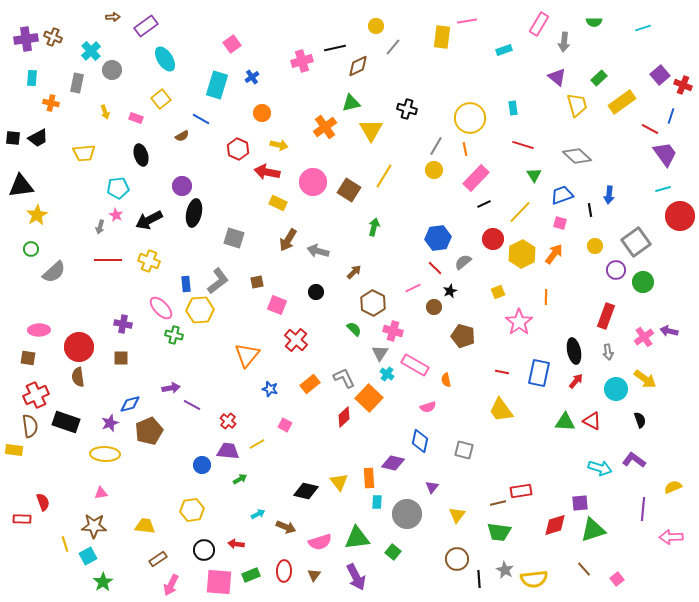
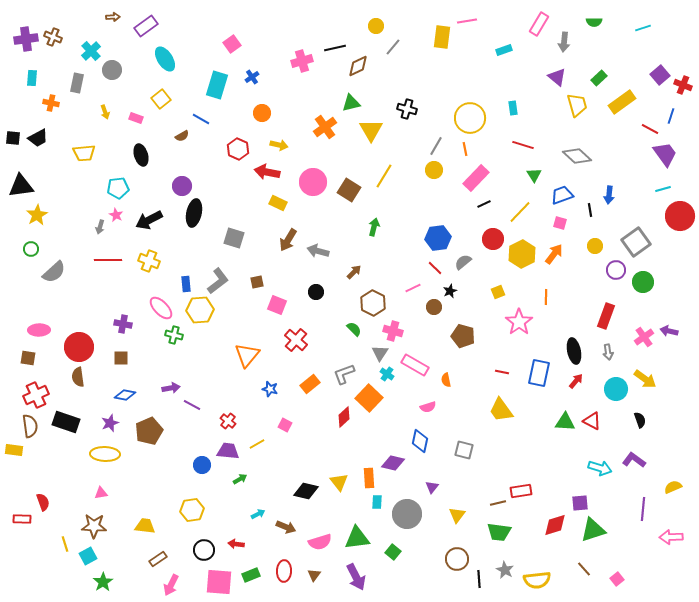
gray L-shape at (344, 378): moved 4 px up; rotated 85 degrees counterclockwise
blue diamond at (130, 404): moved 5 px left, 9 px up; rotated 25 degrees clockwise
yellow semicircle at (534, 579): moved 3 px right, 1 px down
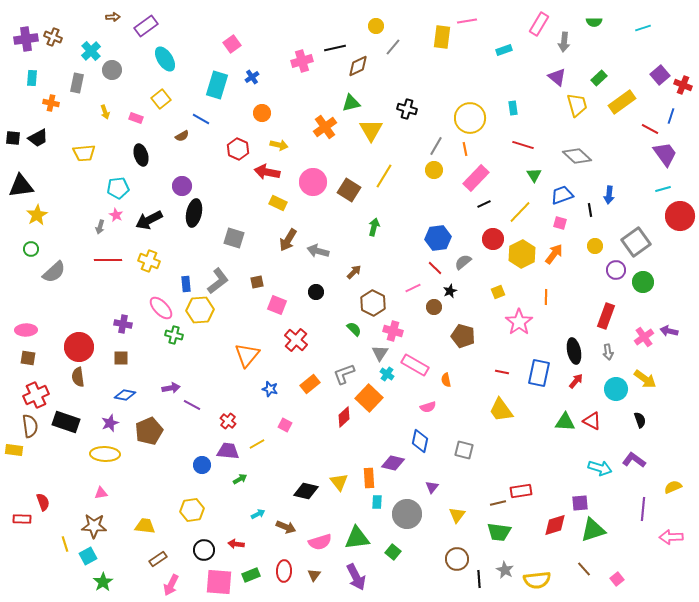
pink ellipse at (39, 330): moved 13 px left
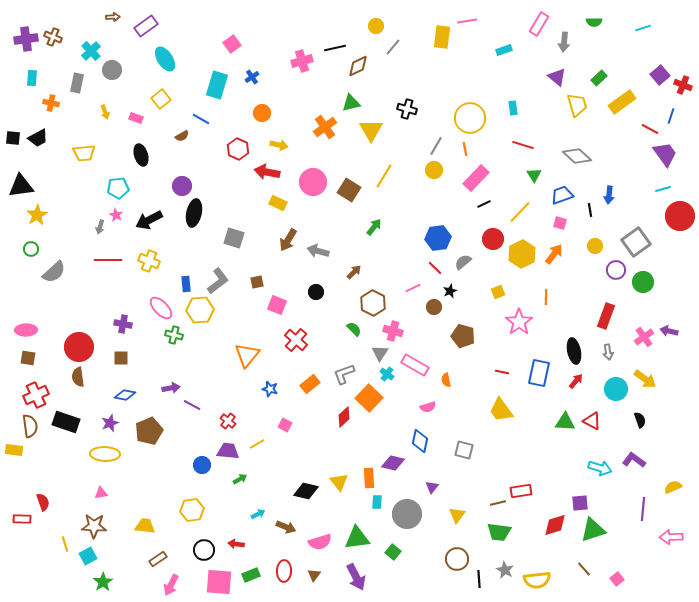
green arrow at (374, 227): rotated 24 degrees clockwise
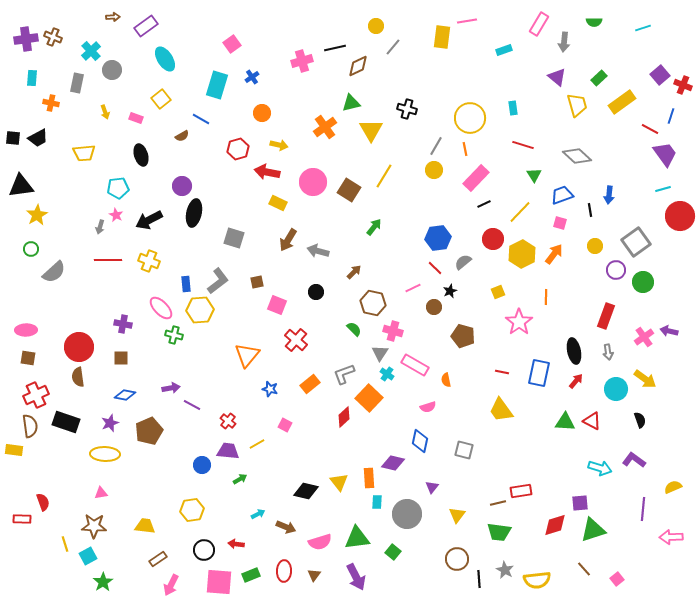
red hexagon at (238, 149): rotated 20 degrees clockwise
brown hexagon at (373, 303): rotated 15 degrees counterclockwise
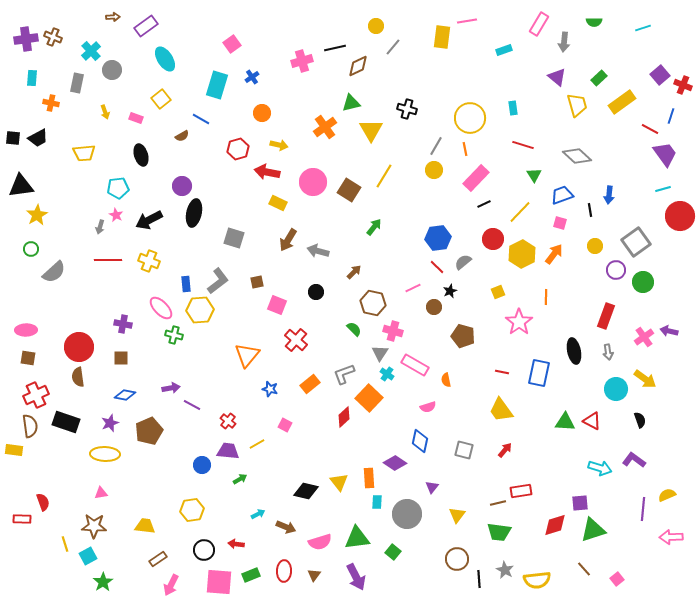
red line at (435, 268): moved 2 px right, 1 px up
red arrow at (576, 381): moved 71 px left, 69 px down
purple diamond at (393, 463): moved 2 px right; rotated 20 degrees clockwise
yellow semicircle at (673, 487): moved 6 px left, 8 px down
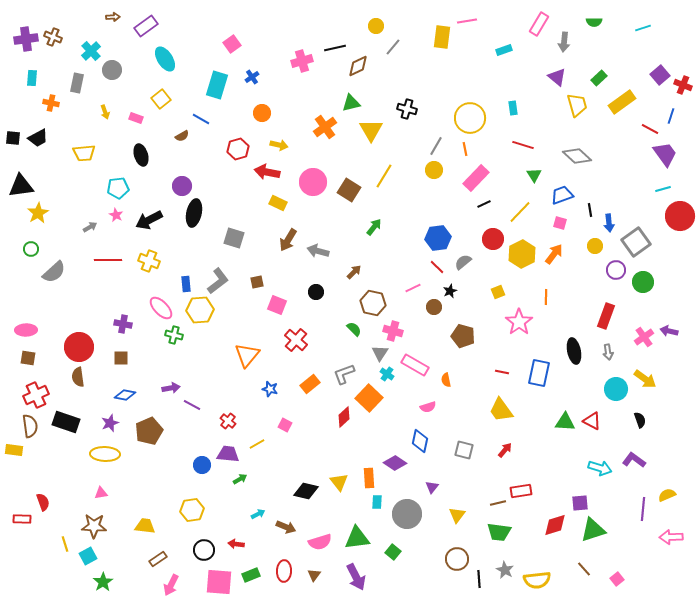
blue arrow at (609, 195): moved 28 px down; rotated 12 degrees counterclockwise
yellow star at (37, 215): moved 1 px right, 2 px up
gray arrow at (100, 227): moved 10 px left; rotated 136 degrees counterclockwise
purple trapezoid at (228, 451): moved 3 px down
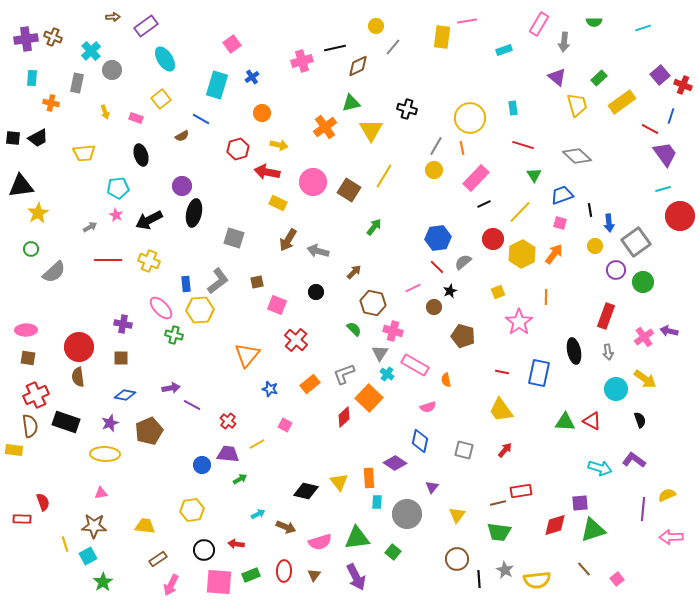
orange line at (465, 149): moved 3 px left, 1 px up
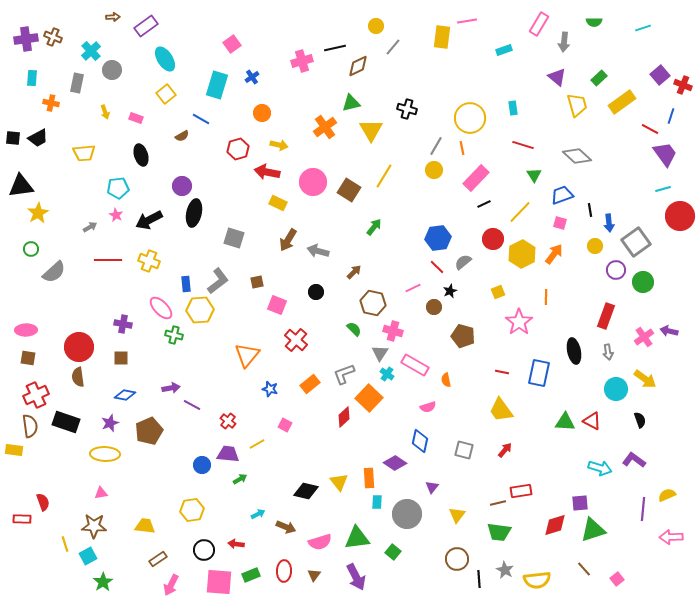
yellow square at (161, 99): moved 5 px right, 5 px up
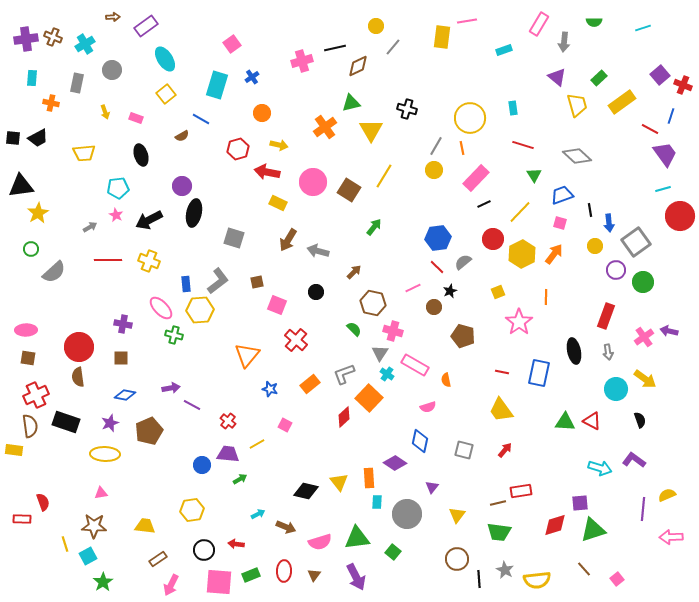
cyan cross at (91, 51): moved 6 px left, 7 px up; rotated 12 degrees clockwise
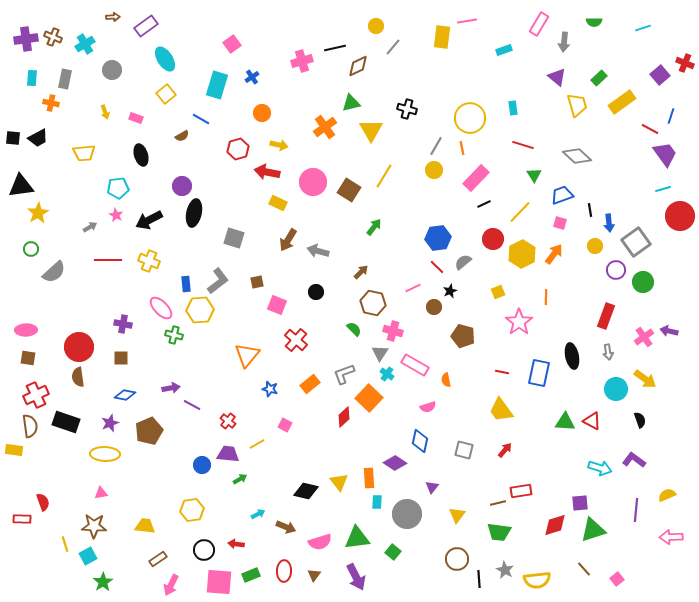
gray rectangle at (77, 83): moved 12 px left, 4 px up
red cross at (683, 85): moved 2 px right, 22 px up
brown arrow at (354, 272): moved 7 px right
black ellipse at (574, 351): moved 2 px left, 5 px down
purple line at (643, 509): moved 7 px left, 1 px down
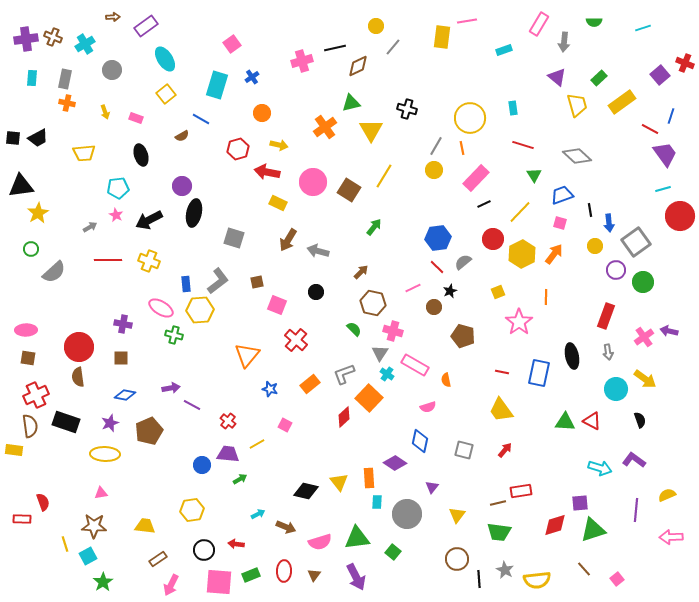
orange cross at (51, 103): moved 16 px right
pink ellipse at (161, 308): rotated 15 degrees counterclockwise
